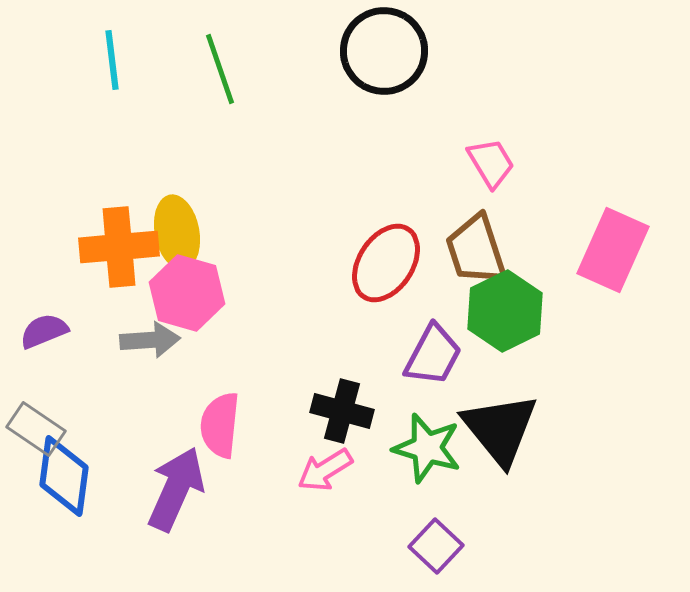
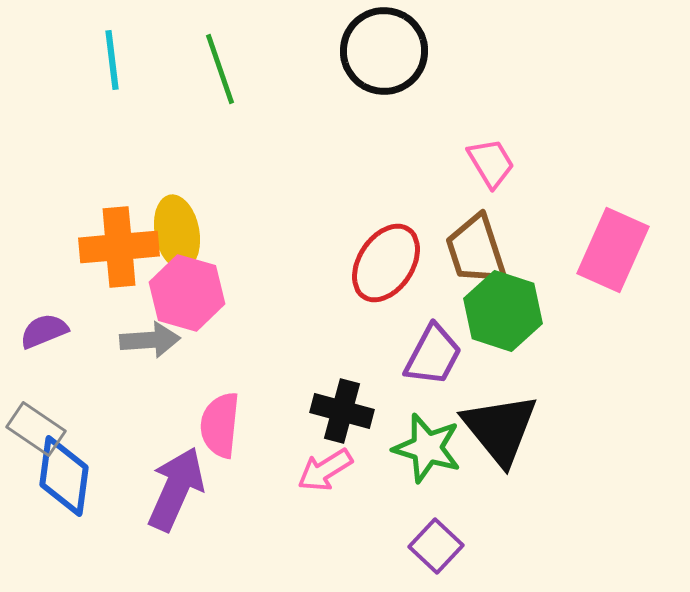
green hexagon: moved 2 px left; rotated 16 degrees counterclockwise
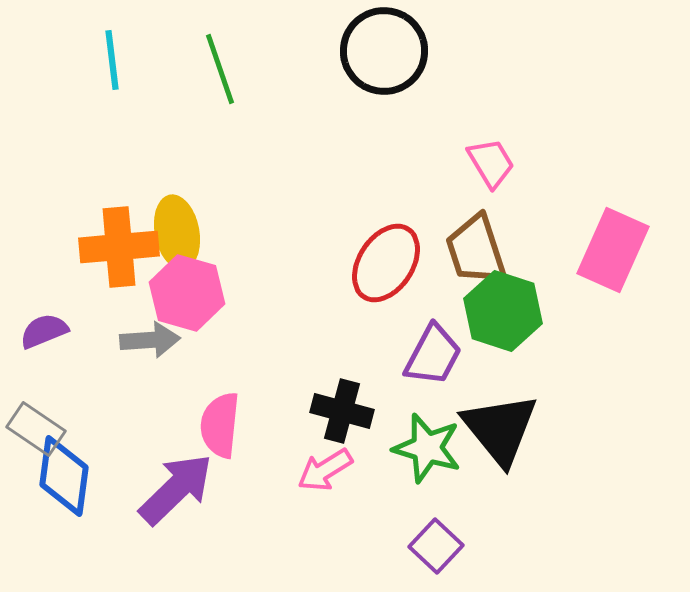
purple arrow: rotated 22 degrees clockwise
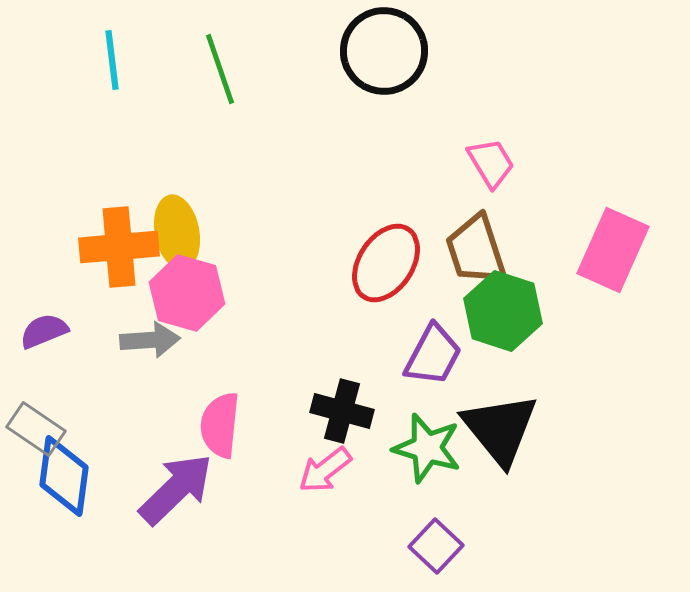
pink arrow: rotated 6 degrees counterclockwise
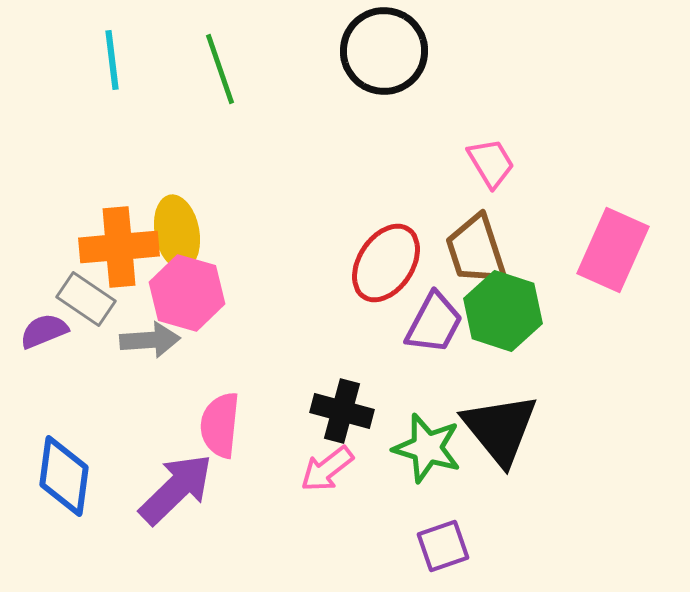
purple trapezoid: moved 1 px right, 32 px up
gray rectangle: moved 50 px right, 130 px up
pink arrow: moved 2 px right, 1 px up
purple square: moved 7 px right; rotated 28 degrees clockwise
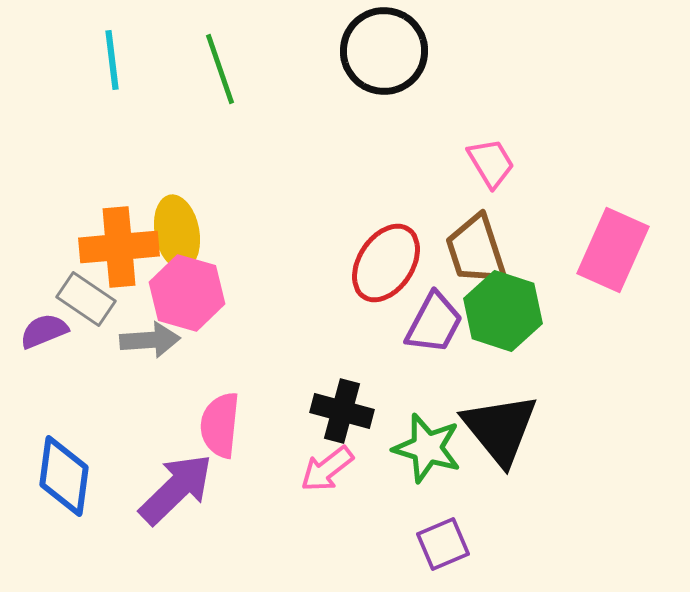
purple square: moved 2 px up; rotated 4 degrees counterclockwise
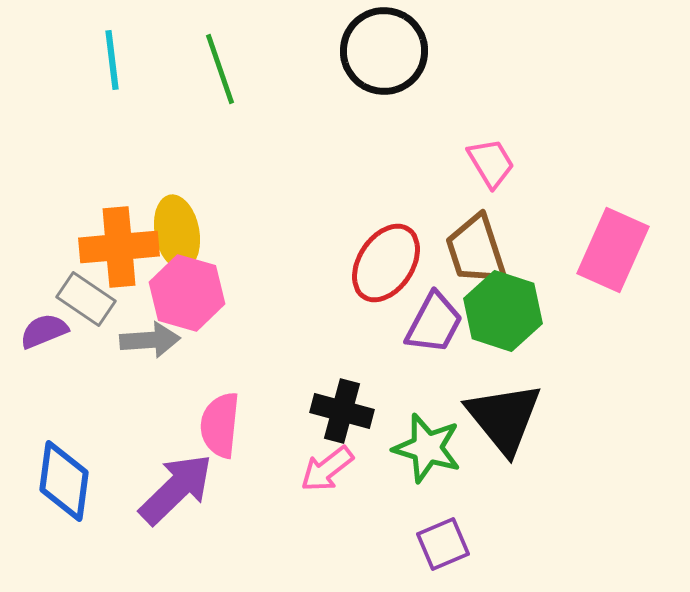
black triangle: moved 4 px right, 11 px up
blue diamond: moved 5 px down
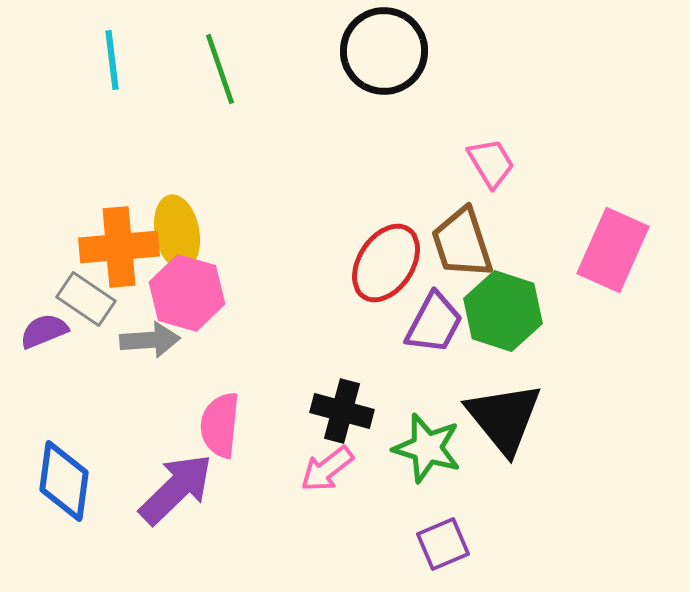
brown trapezoid: moved 14 px left, 7 px up
